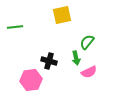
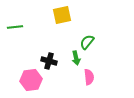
pink semicircle: moved 5 px down; rotated 70 degrees counterclockwise
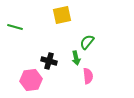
green line: rotated 21 degrees clockwise
pink semicircle: moved 1 px left, 1 px up
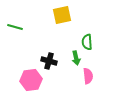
green semicircle: rotated 42 degrees counterclockwise
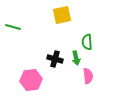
green line: moved 2 px left
black cross: moved 6 px right, 2 px up
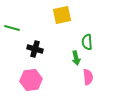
green line: moved 1 px left, 1 px down
black cross: moved 20 px left, 10 px up
pink semicircle: moved 1 px down
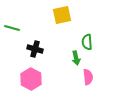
pink hexagon: moved 1 px up; rotated 25 degrees counterclockwise
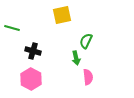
green semicircle: moved 1 px left, 1 px up; rotated 28 degrees clockwise
black cross: moved 2 px left, 2 px down
